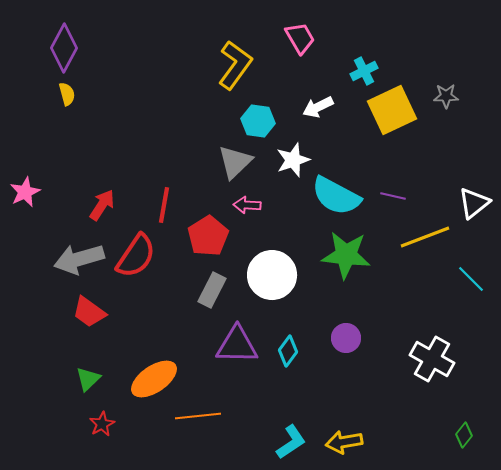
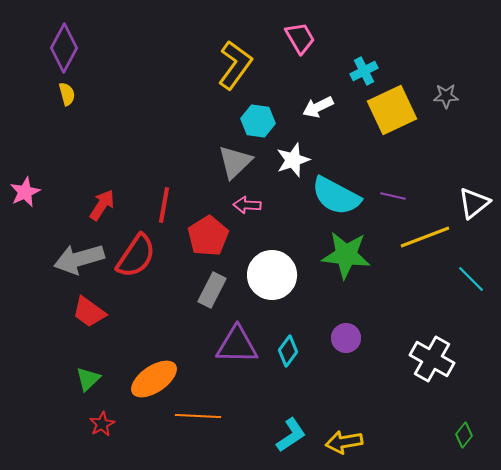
orange line: rotated 9 degrees clockwise
cyan L-shape: moved 7 px up
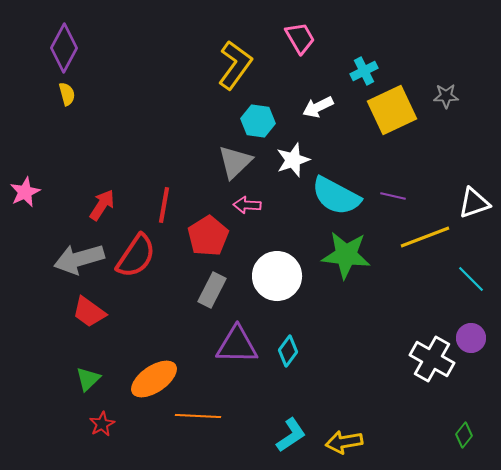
white triangle: rotated 20 degrees clockwise
white circle: moved 5 px right, 1 px down
purple circle: moved 125 px right
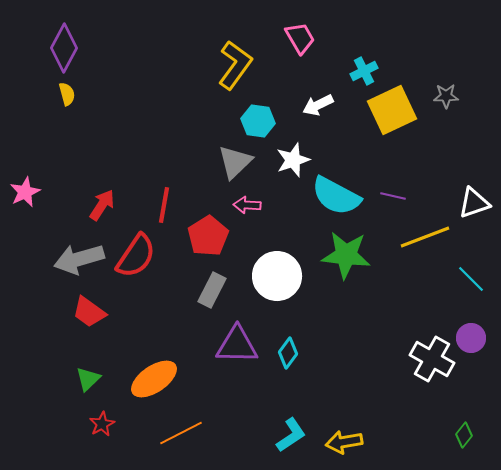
white arrow: moved 2 px up
cyan diamond: moved 2 px down
orange line: moved 17 px left, 17 px down; rotated 30 degrees counterclockwise
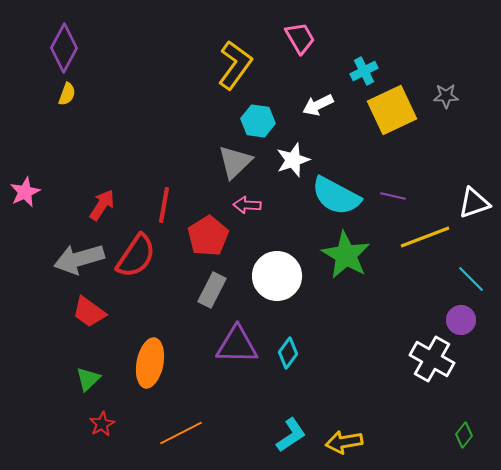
yellow semicircle: rotated 35 degrees clockwise
green star: rotated 24 degrees clockwise
purple circle: moved 10 px left, 18 px up
orange ellipse: moved 4 px left, 16 px up; rotated 45 degrees counterclockwise
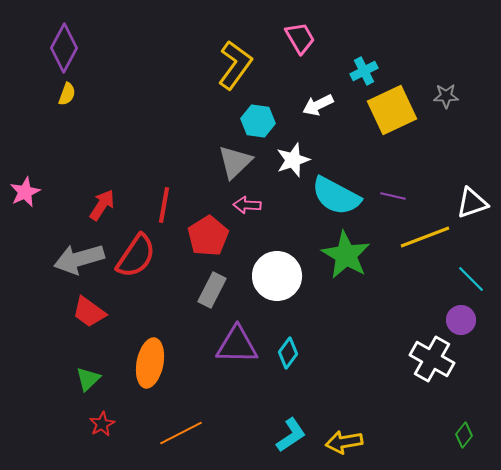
white triangle: moved 2 px left
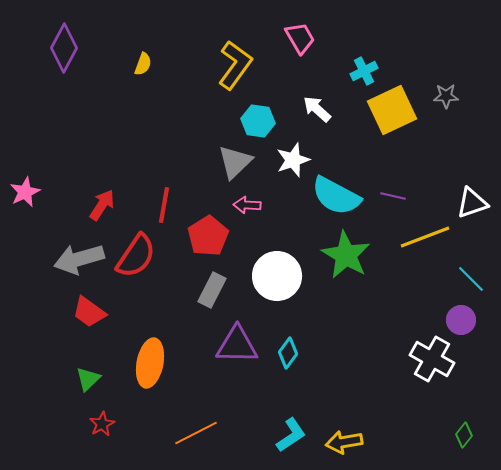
yellow semicircle: moved 76 px right, 30 px up
white arrow: moved 1 px left, 4 px down; rotated 68 degrees clockwise
orange line: moved 15 px right
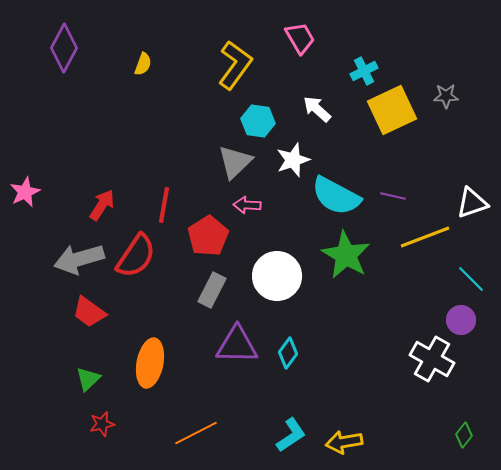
red star: rotated 15 degrees clockwise
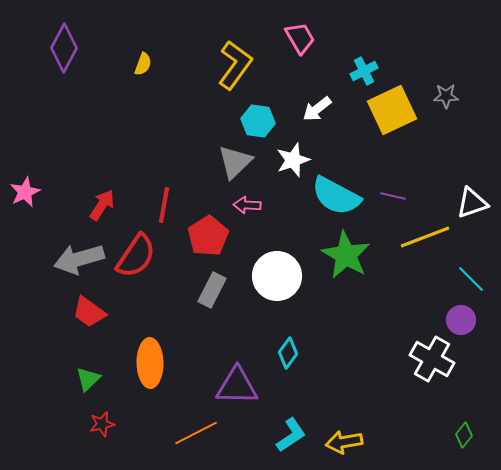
white arrow: rotated 80 degrees counterclockwise
purple triangle: moved 41 px down
orange ellipse: rotated 12 degrees counterclockwise
